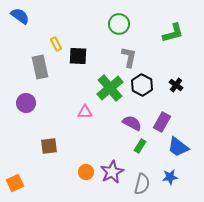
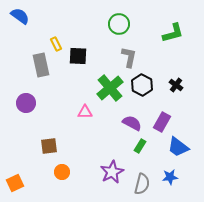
gray rectangle: moved 1 px right, 2 px up
orange circle: moved 24 px left
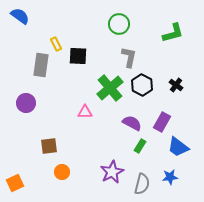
gray rectangle: rotated 20 degrees clockwise
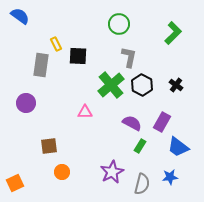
green L-shape: rotated 30 degrees counterclockwise
green cross: moved 1 px right, 3 px up
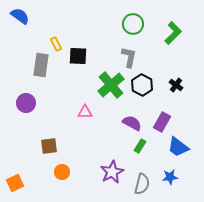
green circle: moved 14 px right
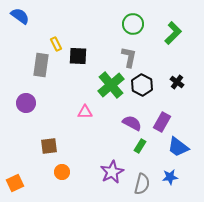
black cross: moved 1 px right, 3 px up
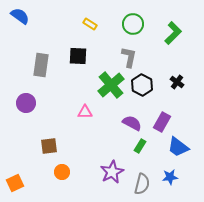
yellow rectangle: moved 34 px right, 20 px up; rotated 32 degrees counterclockwise
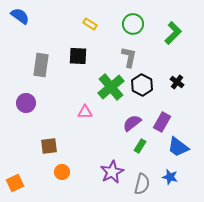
green cross: moved 2 px down
purple semicircle: rotated 66 degrees counterclockwise
blue star: rotated 21 degrees clockwise
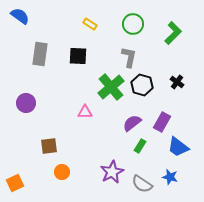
gray rectangle: moved 1 px left, 11 px up
black hexagon: rotated 10 degrees counterclockwise
gray semicircle: rotated 110 degrees clockwise
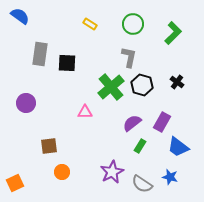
black square: moved 11 px left, 7 px down
